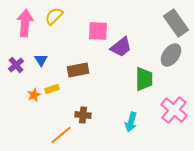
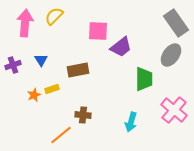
purple cross: moved 3 px left; rotated 21 degrees clockwise
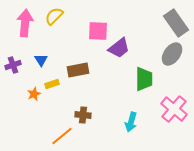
purple trapezoid: moved 2 px left, 1 px down
gray ellipse: moved 1 px right, 1 px up
yellow rectangle: moved 5 px up
orange star: moved 1 px up
pink cross: moved 1 px up
orange line: moved 1 px right, 1 px down
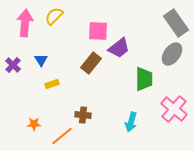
purple cross: rotated 28 degrees counterclockwise
brown rectangle: moved 13 px right, 7 px up; rotated 40 degrees counterclockwise
orange star: moved 30 px down; rotated 24 degrees clockwise
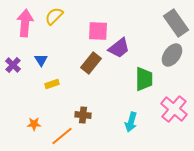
gray ellipse: moved 1 px down
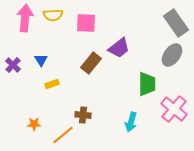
yellow semicircle: moved 1 px left, 1 px up; rotated 138 degrees counterclockwise
pink arrow: moved 5 px up
pink square: moved 12 px left, 8 px up
green trapezoid: moved 3 px right, 5 px down
orange line: moved 1 px right, 1 px up
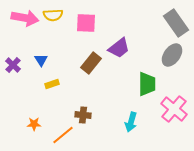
pink arrow: rotated 96 degrees clockwise
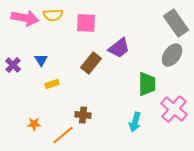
cyan arrow: moved 4 px right
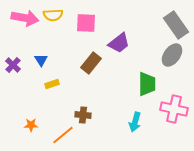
gray rectangle: moved 2 px down
purple trapezoid: moved 5 px up
pink cross: rotated 28 degrees counterclockwise
orange star: moved 3 px left, 1 px down
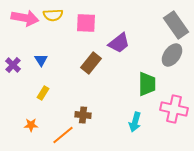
yellow rectangle: moved 9 px left, 9 px down; rotated 40 degrees counterclockwise
